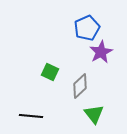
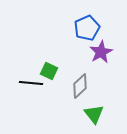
green square: moved 1 px left, 1 px up
black line: moved 33 px up
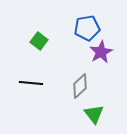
blue pentagon: rotated 15 degrees clockwise
green square: moved 10 px left, 30 px up; rotated 12 degrees clockwise
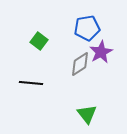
gray diamond: moved 22 px up; rotated 10 degrees clockwise
green triangle: moved 7 px left
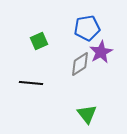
green square: rotated 30 degrees clockwise
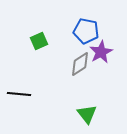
blue pentagon: moved 1 px left, 3 px down; rotated 20 degrees clockwise
black line: moved 12 px left, 11 px down
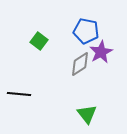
green square: rotated 30 degrees counterclockwise
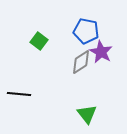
purple star: rotated 15 degrees counterclockwise
gray diamond: moved 1 px right, 2 px up
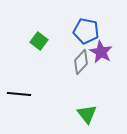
gray diamond: rotated 15 degrees counterclockwise
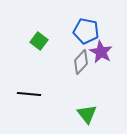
black line: moved 10 px right
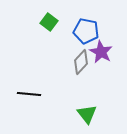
green square: moved 10 px right, 19 px up
